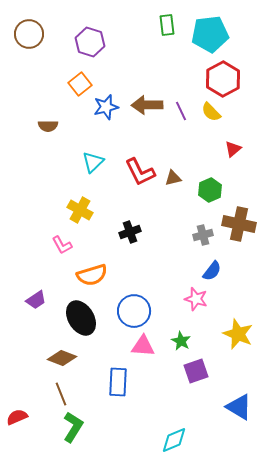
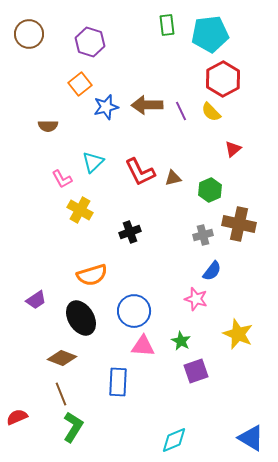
pink L-shape: moved 66 px up
blue triangle: moved 12 px right, 31 px down
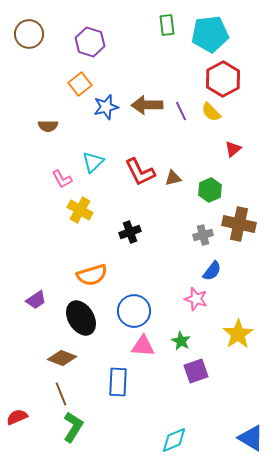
yellow star: rotated 16 degrees clockwise
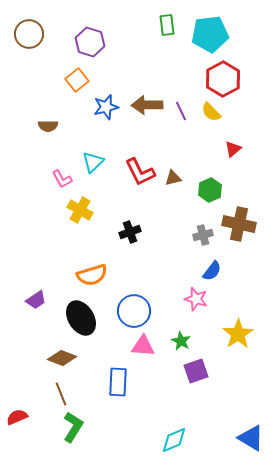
orange square: moved 3 px left, 4 px up
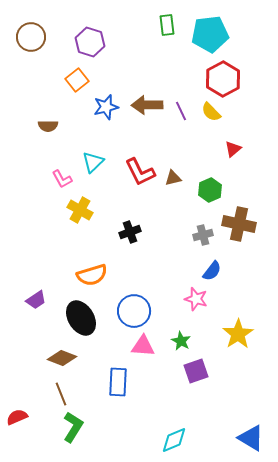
brown circle: moved 2 px right, 3 px down
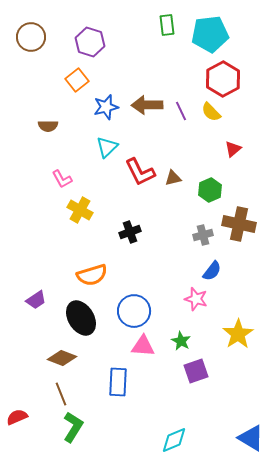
cyan triangle: moved 14 px right, 15 px up
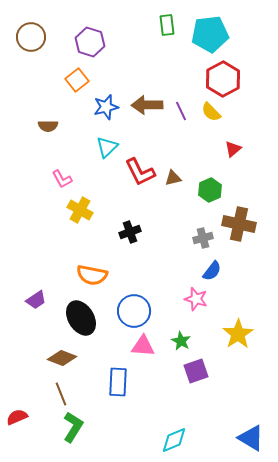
gray cross: moved 3 px down
orange semicircle: rotated 28 degrees clockwise
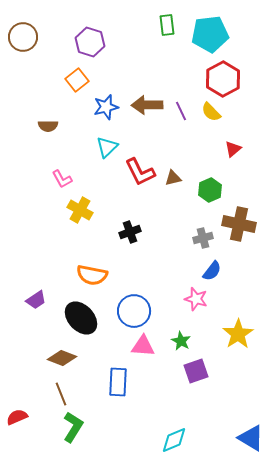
brown circle: moved 8 px left
black ellipse: rotated 12 degrees counterclockwise
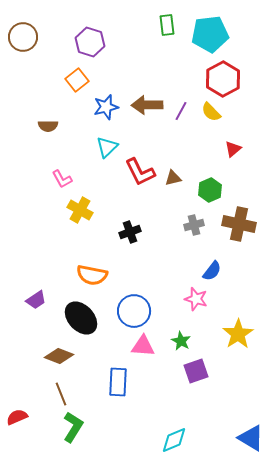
purple line: rotated 54 degrees clockwise
gray cross: moved 9 px left, 13 px up
brown diamond: moved 3 px left, 2 px up
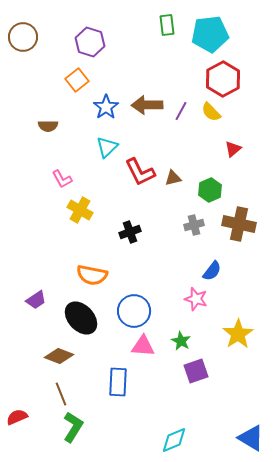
blue star: rotated 20 degrees counterclockwise
